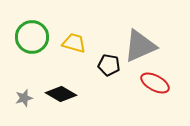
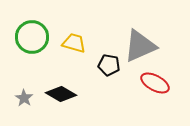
gray star: rotated 24 degrees counterclockwise
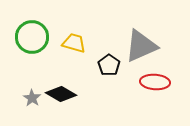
gray triangle: moved 1 px right
black pentagon: rotated 25 degrees clockwise
red ellipse: moved 1 px up; rotated 24 degrees counterclockwise
gray star: moved 8 px right
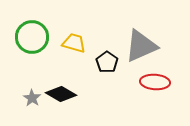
black pentagon: moved 2 px left, 3 px up
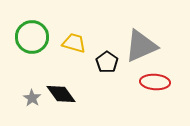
black diamond: rotated 24 degrees clockwise
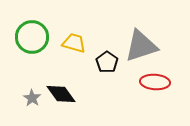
gray triangle: rotated 6 degrees clockwise
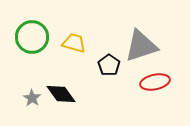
black pentagon: moved 2 px right, 3 px down
red ellipse: rotated 16 degrees counterclockwise
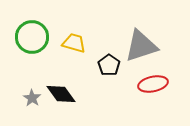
red ellipse: moved 2 px left, 2 px down
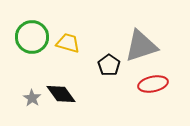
yellow trapezoid: moved 6 px left
